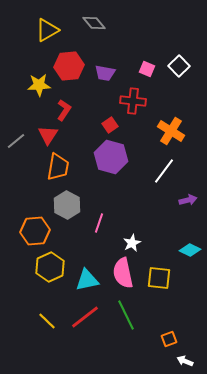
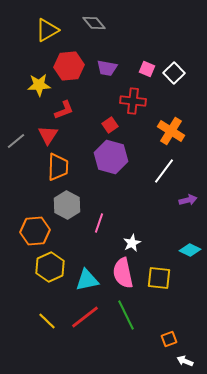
white square: moved 5 px left, 7 px down
purple trapezoid: moved 2 px right, 5 px up
red L-shape: rotated 35 degrees clockwise
orange trapezoid: rotated 8 degrees counterclockwise
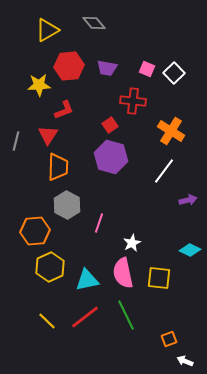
gray line: rotated 36 degrees counterclockwise
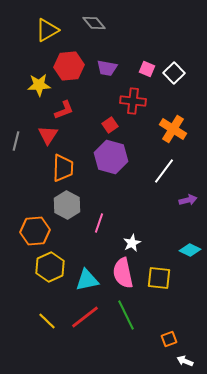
orange cross: moved 2 px right, 2 px up
orange trapezoid: moved 5 px right, 1 px down
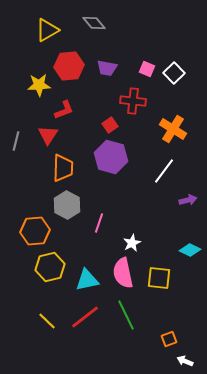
yellow hexagon: rotated 12 degrees clockwise
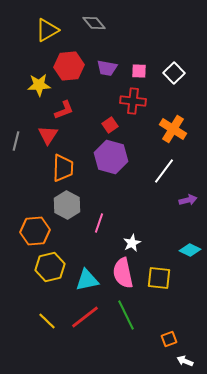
pink square: moved 8 px left, 2 px down; rotated 21 degrees counterclockwise
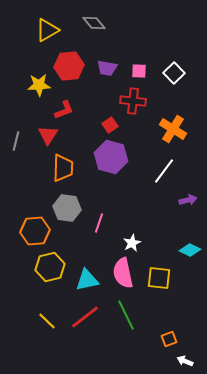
gray hexagon: moved 3 px down; rotated 20 degrees counterclockwise
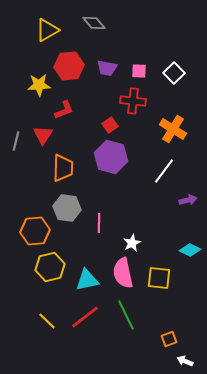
red triangle: moved 5 px left
pink line: rotated 18 degrees counterclockwise
